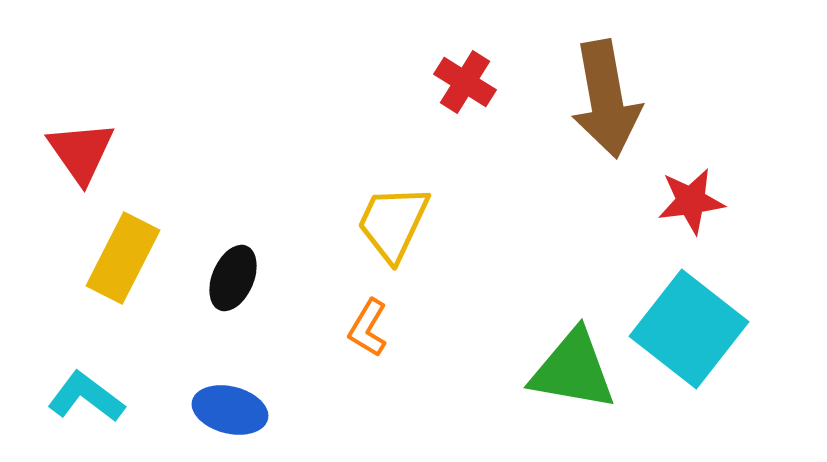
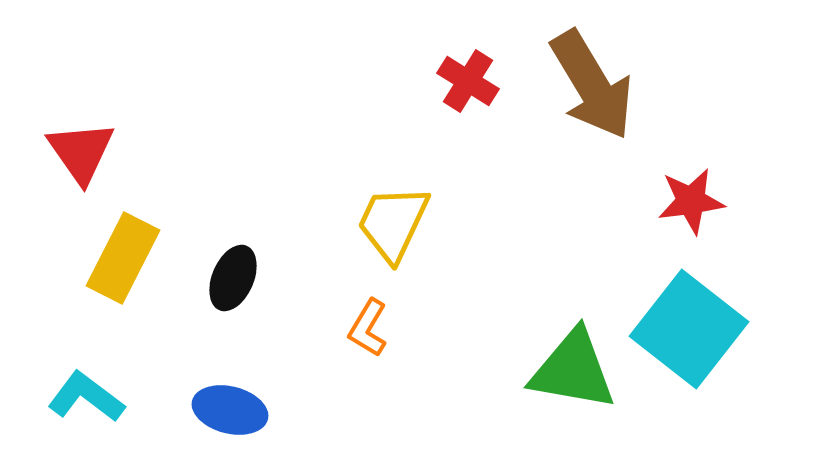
red cross: moved 3 px right, 1 px up
brown arrow: moved 14 px left, 14 px up; rotated 21 degrees counterclockwise
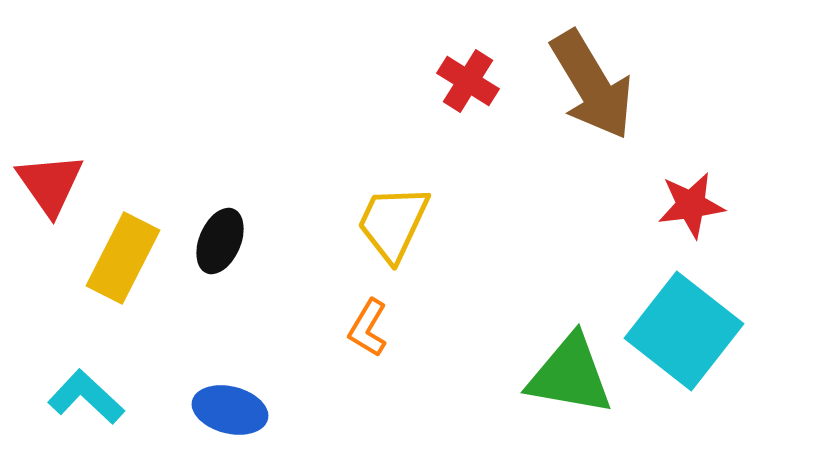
red triangle: moved 31 px left, 32 px down
red star: moved 4 px down
black ellipse: moved 13 px left, 37 px up
cyan square: moved 5 px left, 2 px down
green triangle: moved 3 px left, 5 px down
cyan L-shape: rotated 6 degrees clockwise
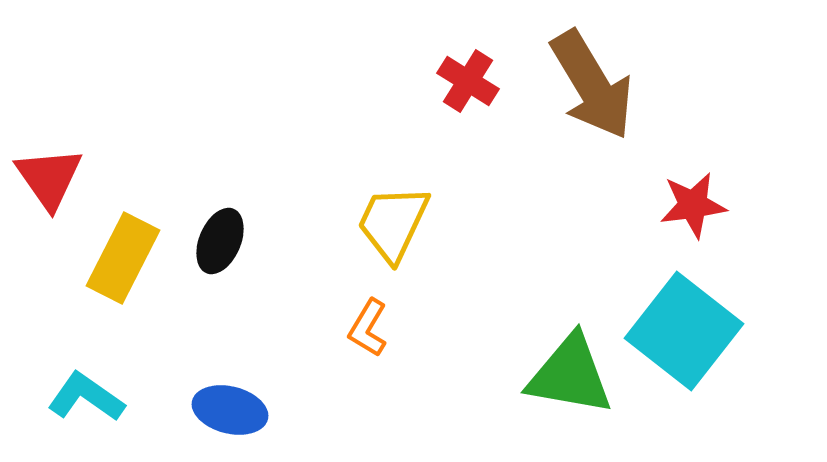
red triangle: moved 1 px left, 6 px up
red star: moved 2 px right
cyan L-shape: rotated 8 degrees counterclockwise
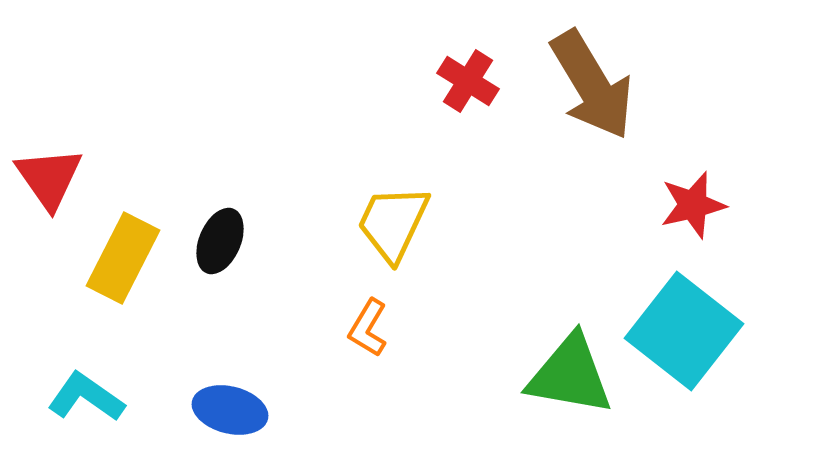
red star: rotated 6 degrees counterclockwise
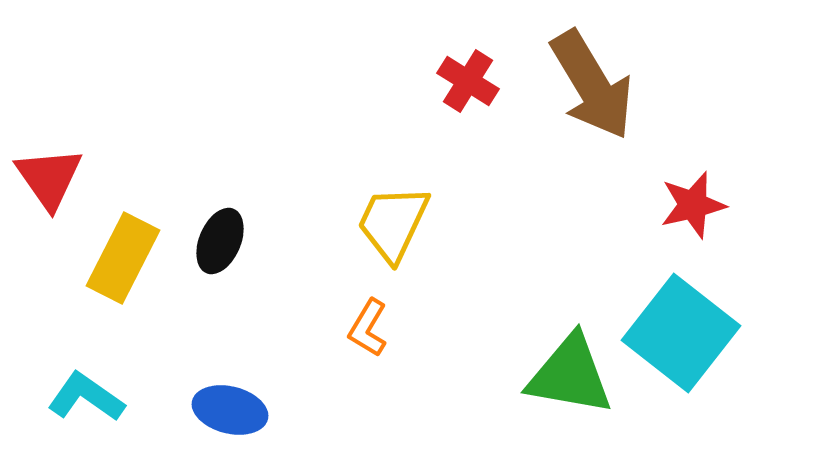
cyan square: moved 3 px left, 2 px down
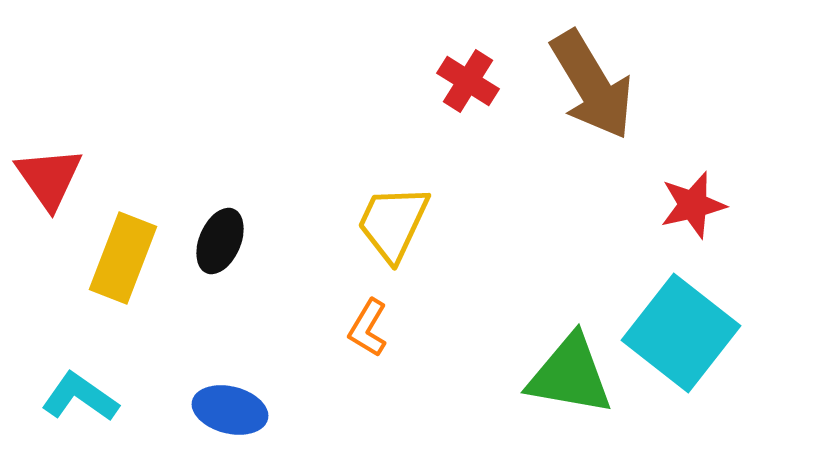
yellow rectangle: rotated 6 degrees counterclockwise
cyan L-shape: moved 6 px left
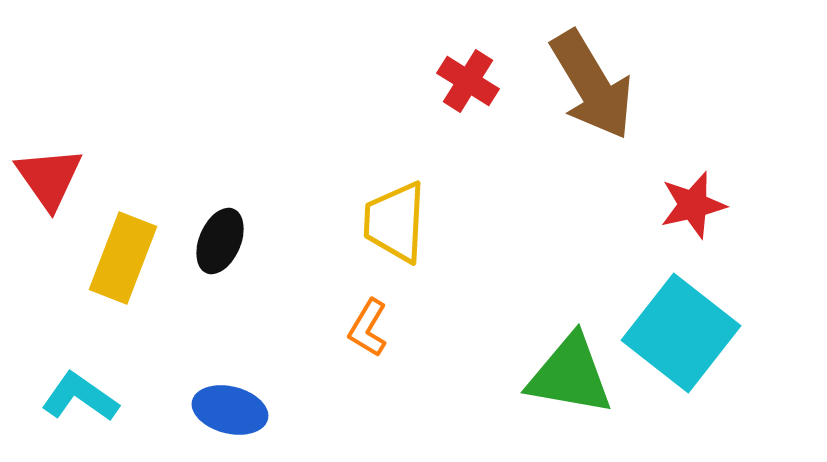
yellow trapezoid: moved 2 px right, 1 px up; rotated 22 degrees counterclockwise
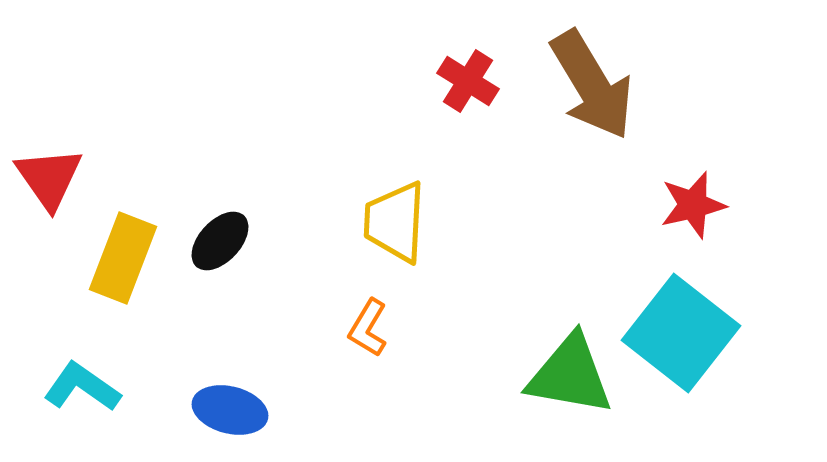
black ellipse: rotated 20 degrees clockwise
cyan L-shape: moved 2 px right, 10 px up
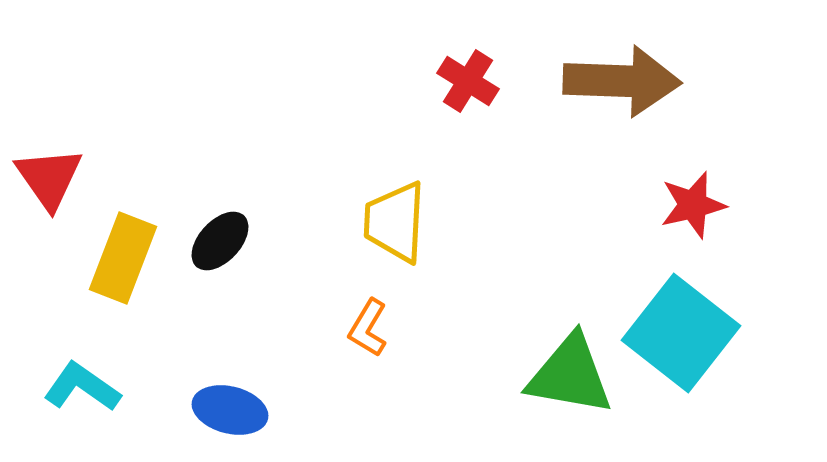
brown arrow: moved 30 px right, 4 px up; rotated 57 degrees counterclockwise
